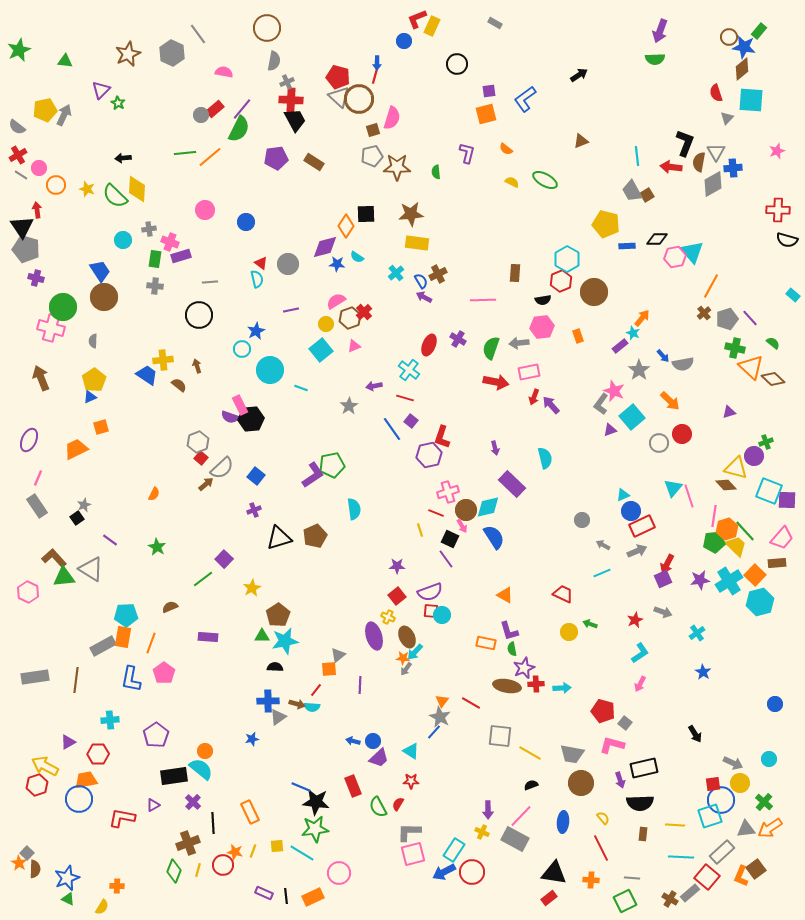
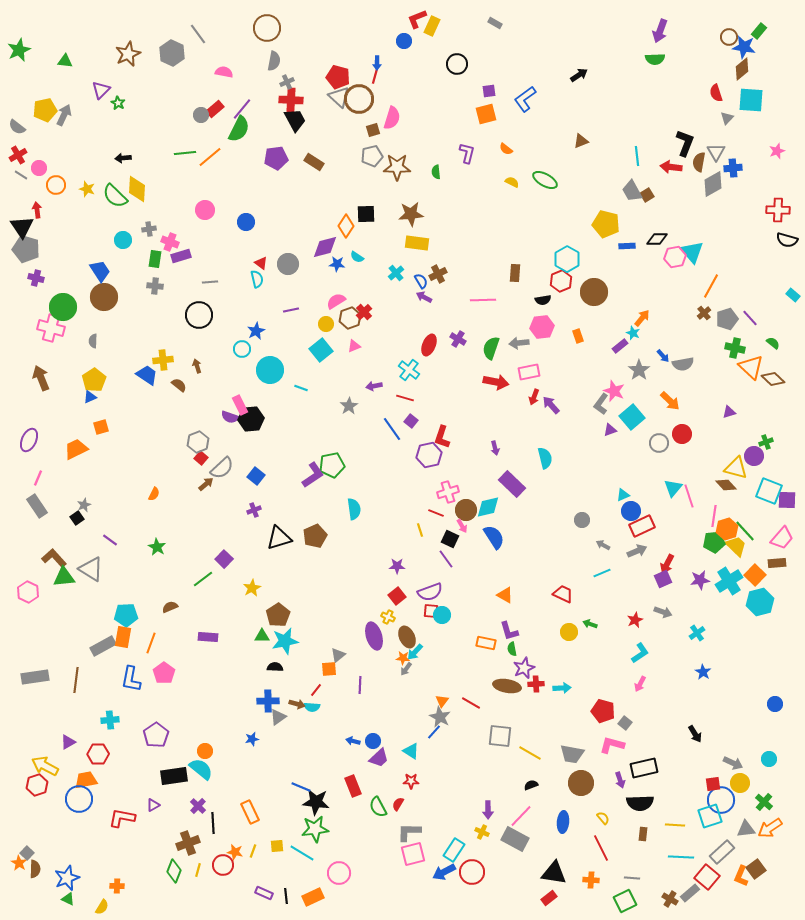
purple cross at (193, 802): moved 5 px right, 4 px down
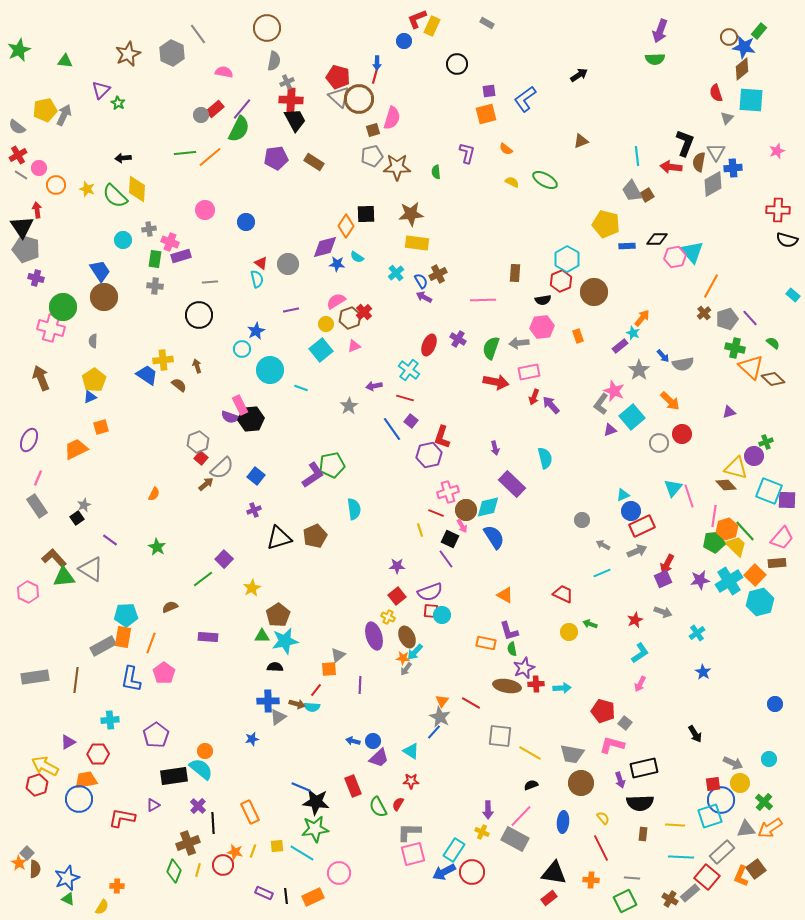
gray rectangle at (495, 23): moved 8 px left
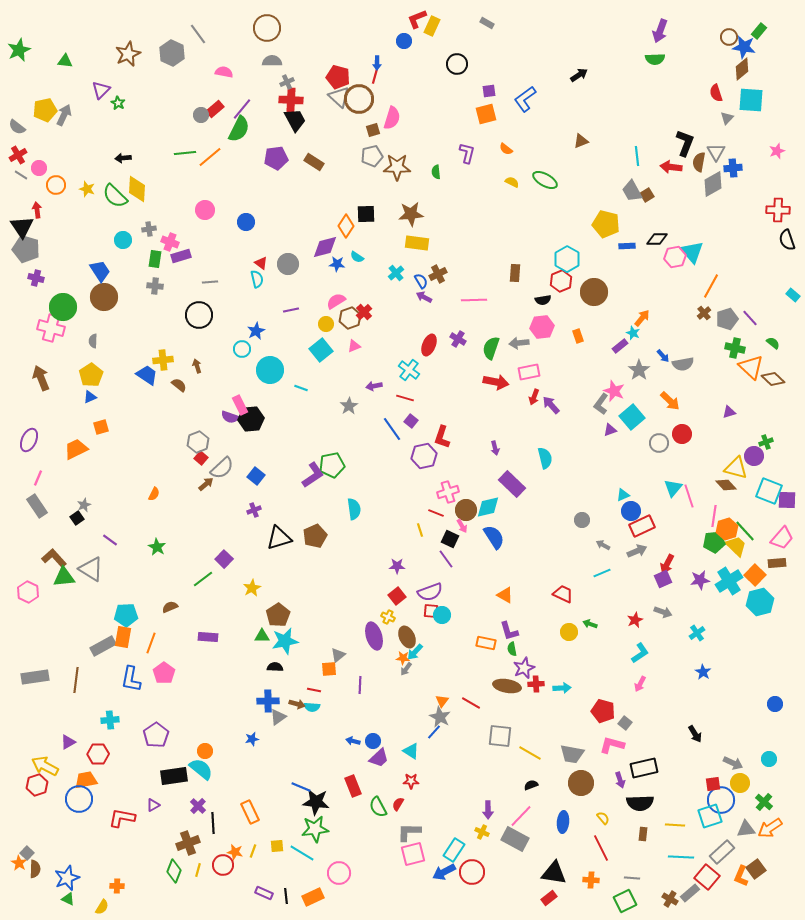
gray semicircle at (274, 61): moved 2 px left; rotated 102 degrees counterclockwise
black semicircle at (787, 240): rotated 55 degrees clockwise
pink line at (483, 300): moved 9 px left
yellow pentagon at (94, 380): moved 3 px left, 5 px up
purple hexagon at (429, 455): moved 5 px left, 1 px down
red line at (316, 690): moved 2 px left; rotated 64 degrees clockwise
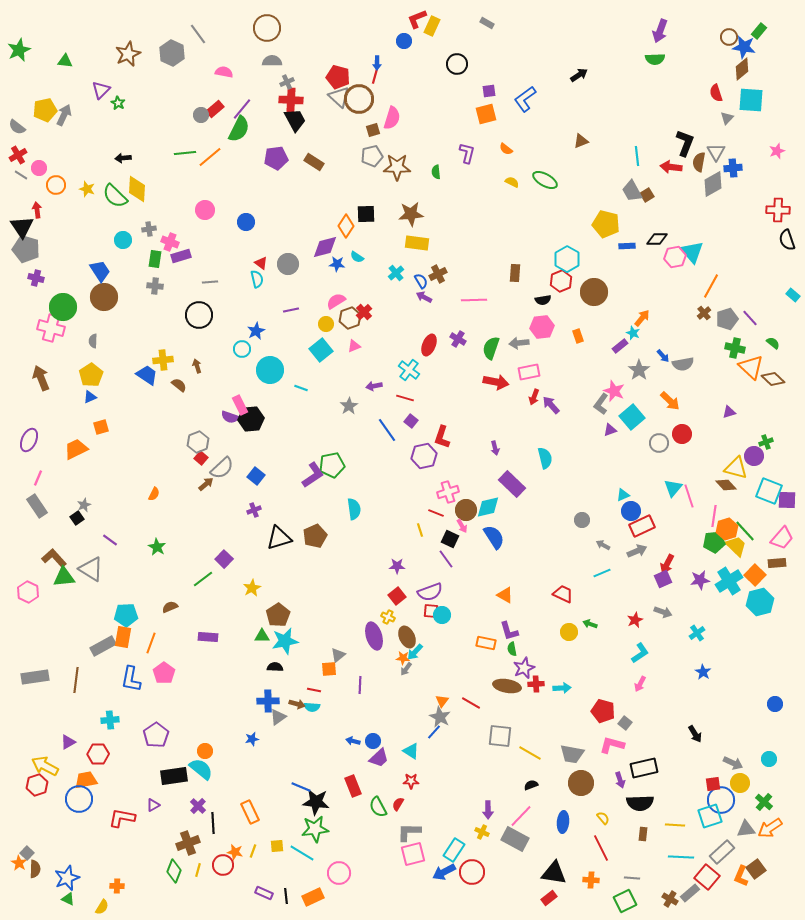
blue line at (392, 429): moved 5 px left, 1 px down
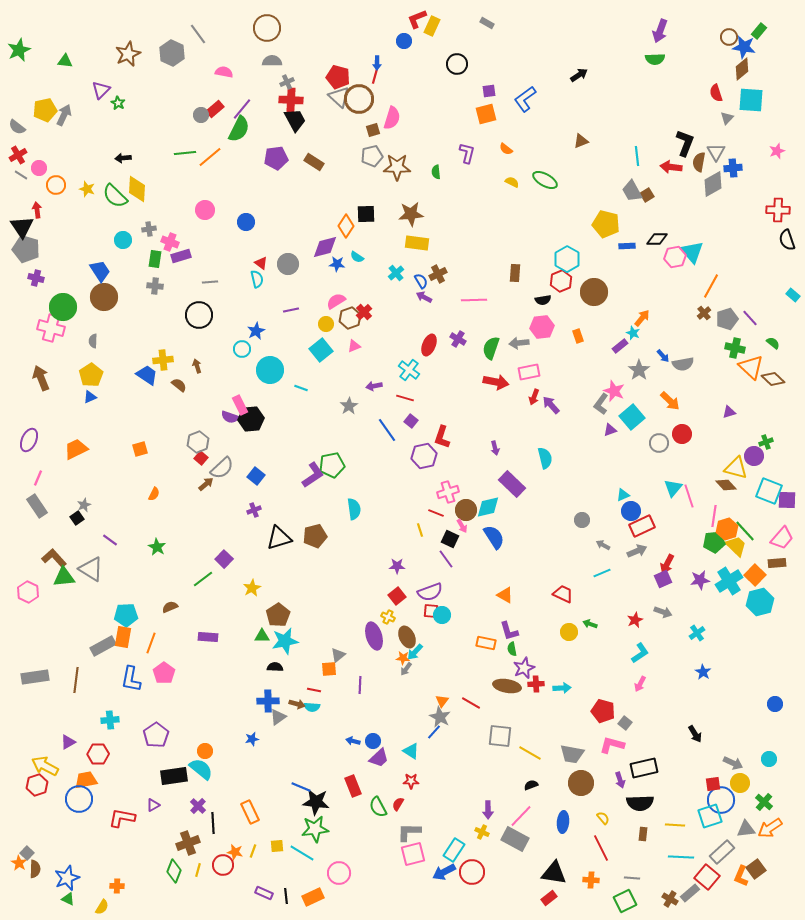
orange square at (101, 427): moved 39 px right, 22 px down
brown pentagon at (315, 536): rotated 10 degrees clockwise
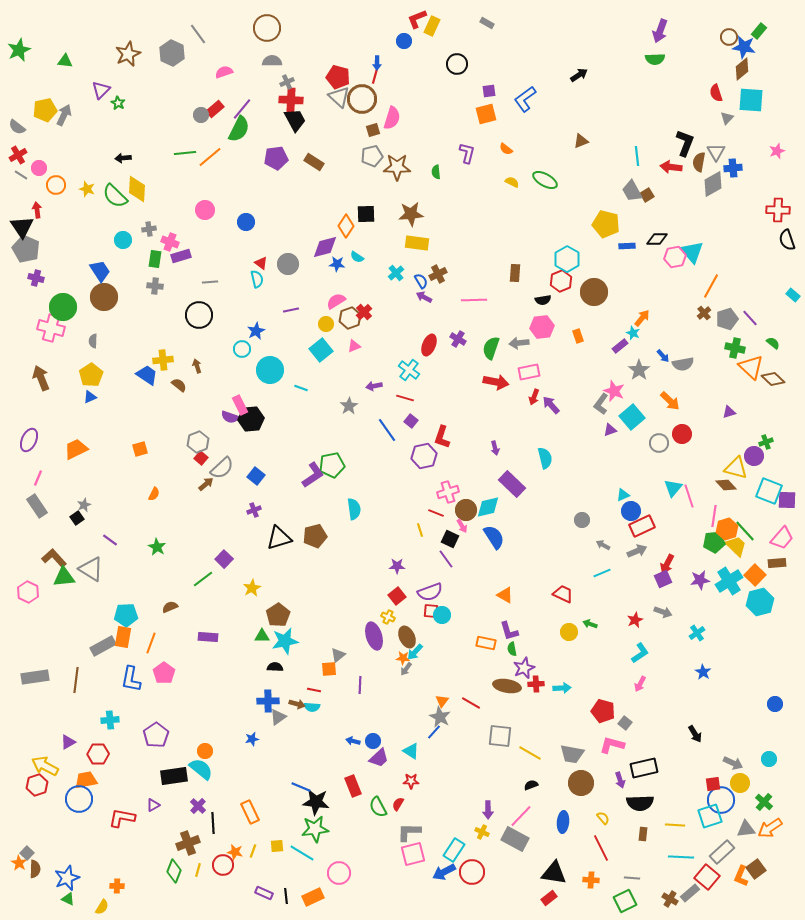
pink semicircle at (224, 72): rotated 30 degrees counterclockwise
brown circle at (359, 99): moved 3 px right
gray pentagon at (26, 249): rotated 8 degrees clockwise
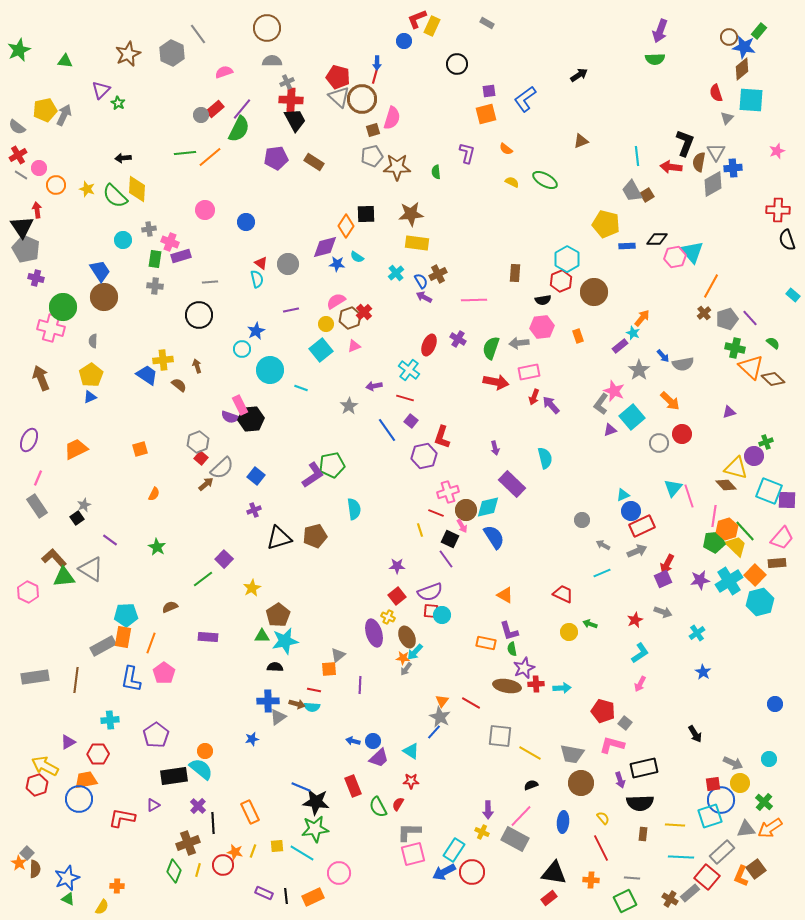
purple ellipse at (374, 636): moved 3 px up
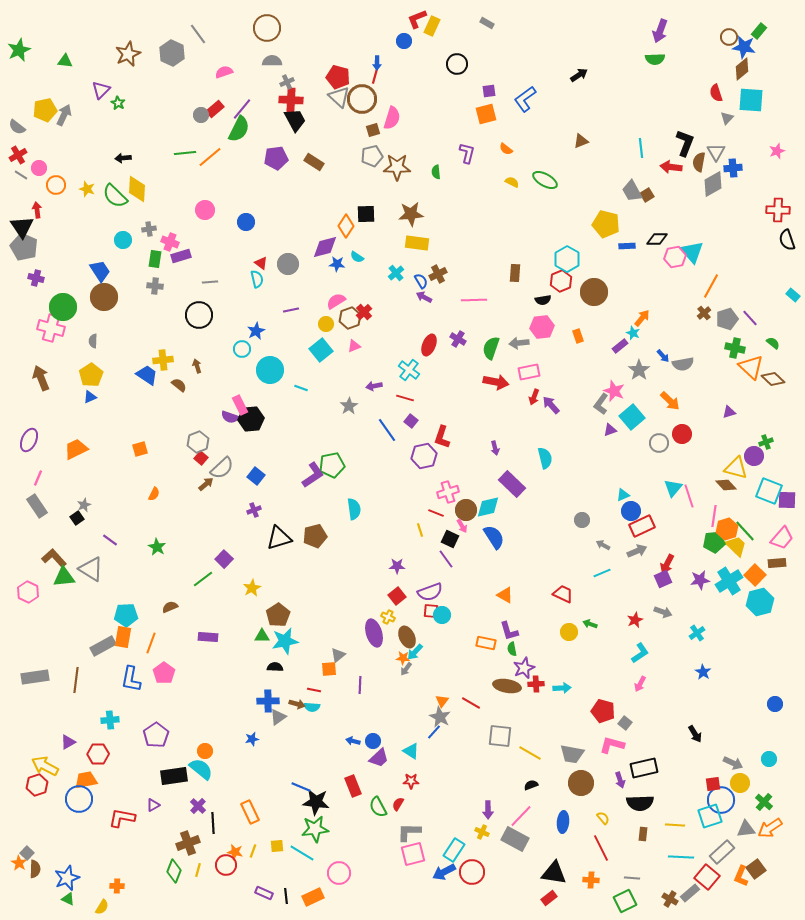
cyan line at (637, 156): moved 4 px right, 8 px up
gray pentagon at (26, 249): moved 2 px left, 2 px up
red circle at (223, 865): moved 3 px right
